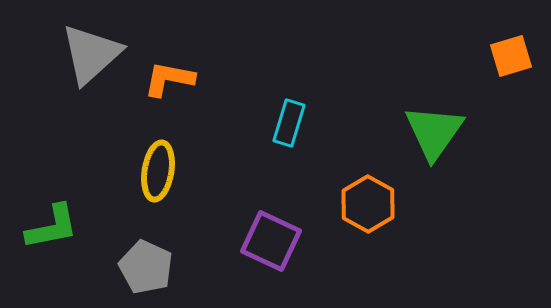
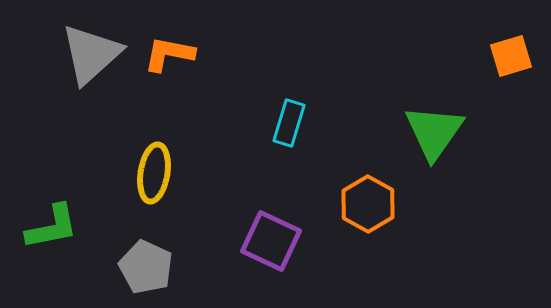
orange L-shape: moved 25 px up
yellow ellipse: moved 4 px left, 2 px down
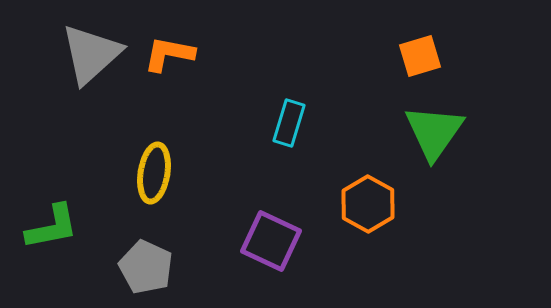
orange square: moved 91 px left
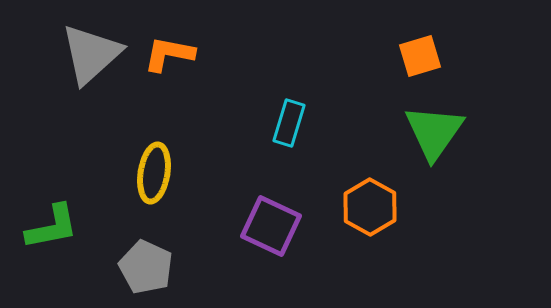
orange hexagon: moved 2 px right, 3 px down
purple square: moved 15 px up
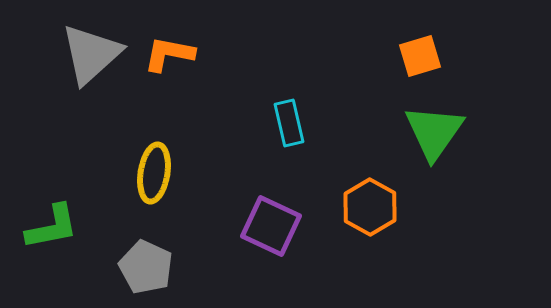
cyan rectangle: rotated 30 degrees counterclockwise
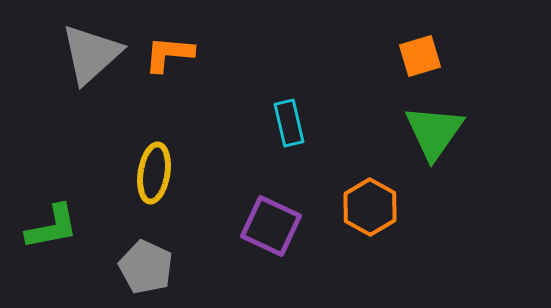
orange L-shape: rotated 6 degrees counterclockwise
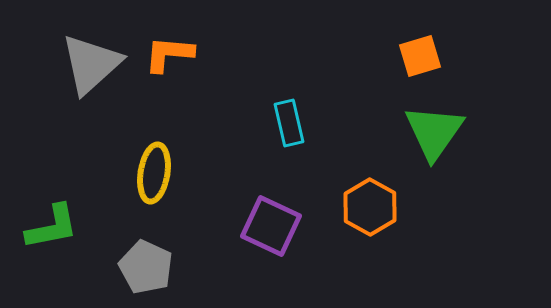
gray triangle: moved 10 px down
